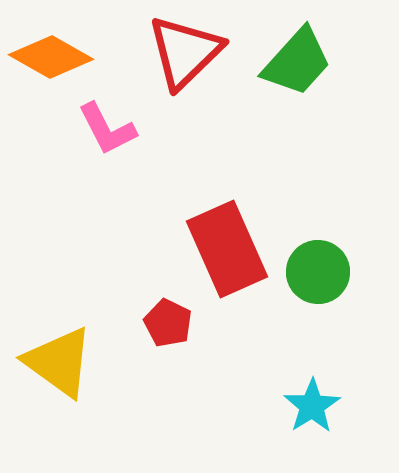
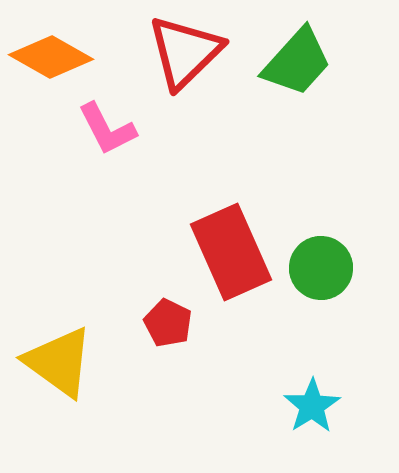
red rectangle: moved 4 px right, 3 px down
green circle: moved 3 px right, 4 px up
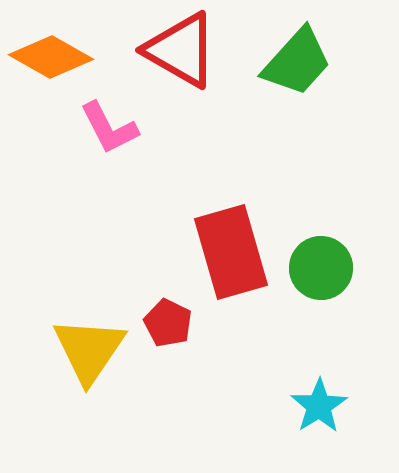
red triangle: moved 4 px left, 2 px up; rotated 46 degrees counterclockwise
pink L-shape: moved 2 px right, 1 px up
red rectangle: rotated 8 degrees clockwise
yellow triangle: moved 30 px right, 12 px up; rotated 28 degrees clockwise
cyan star: moved 7 px right
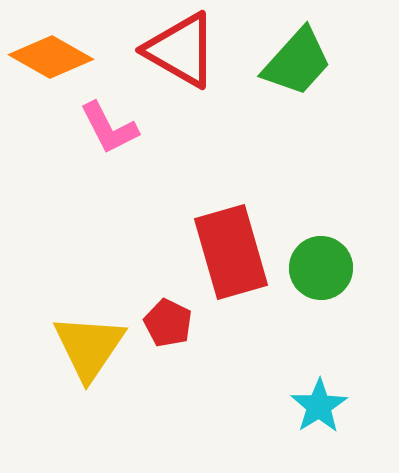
yellow triangle: moved 3 px up
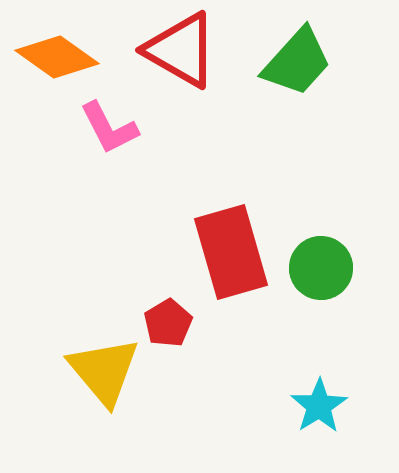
orange diamond: moved 6 px right; rotated 6 degrees clockwise
red pentagon: rotated 15 degrees clockwise
yellow triangle: moved 15 px right, 24 px down; rotated 14 degrees counterclockwise
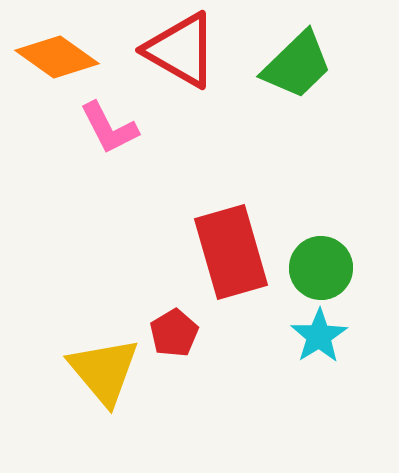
green trapezoid: moved 3 px down; rotated 4 degrees clockwise
red pentagon: moved 6 px right, 10 px down
cyan star: moved 70 px up
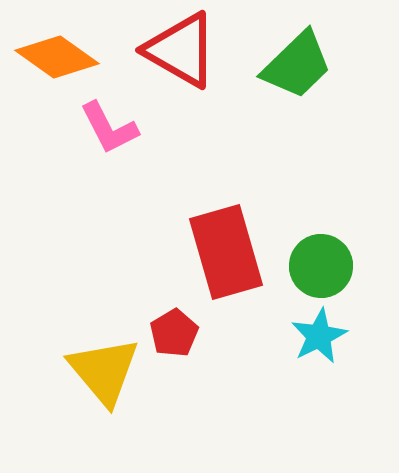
red rectangle: moved 5 px left
green circle: moved 2 px up
cyan star: rotated 6 degrees clockwise
